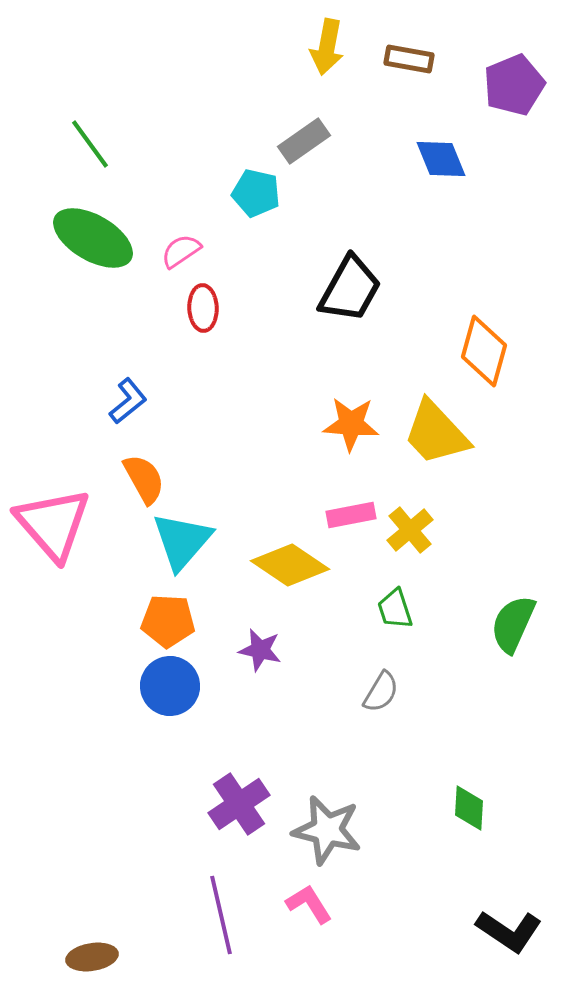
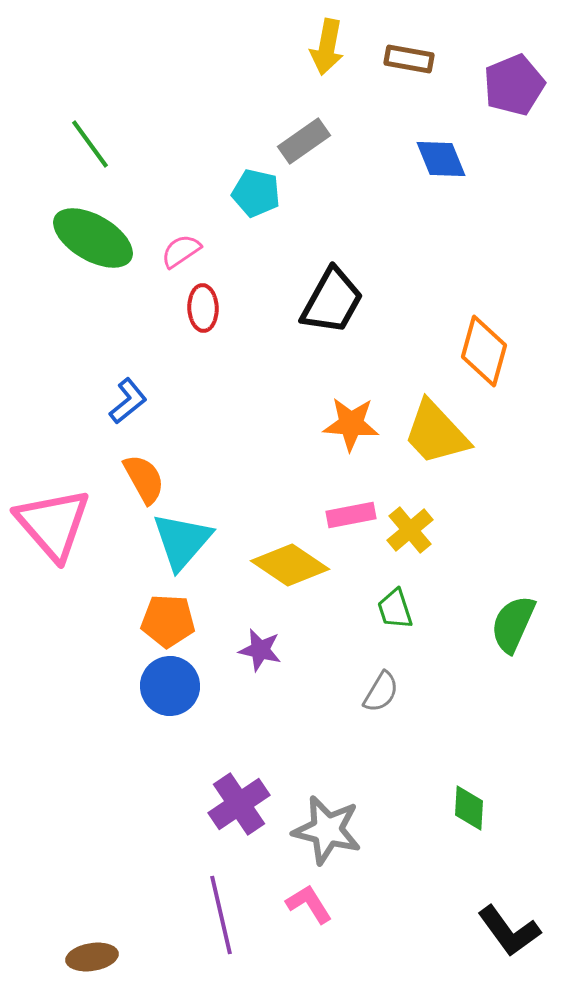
black trapezoid: moved 18 px left, 12 px down
black L-shape: rotated 20 degrees clockwise
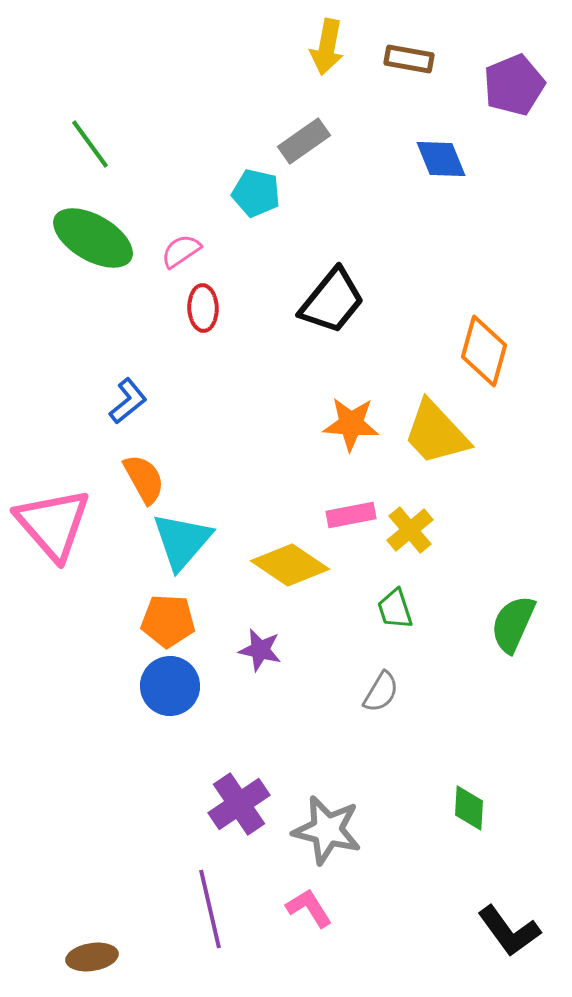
black trapezoid: rotated 10 degrees clockwise
pink L-shape: moved 4 px down
purple line: moved 11 px left, 6 px up
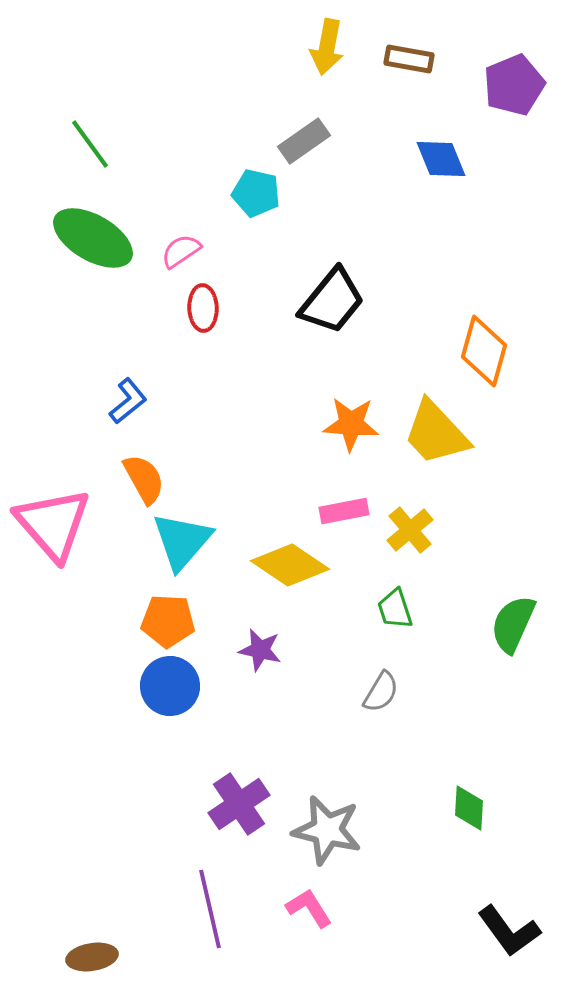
pink rectangle: moved 7 px left, 4 px up
